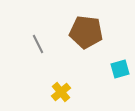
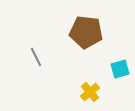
gray line: moved 2 px left, 13 px down
yellow cross: moved 29 px right
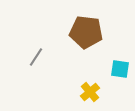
gray line: rotated 60 degrees clockwise
cyan square: rotated 24 degrees clockwise
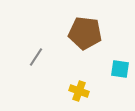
brown pentagon: moved 1 px left, 1 px down
yellow cross: moved 11 px left, 1 px up; rotated 30 degrees counterclockwise
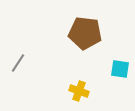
gray line: moved 18 px left, 6 px down
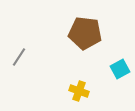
gray line: moved 1 px right, 6 px up
cyan square: rotated 36 degrees counterclockwise
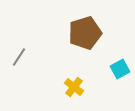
brown pentagon: rotated 24 degrees counterclockwise
yellow cross: moved 5 px left, 4 px up; rotated 18 degrees clockwise
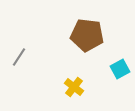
brown pentagon: moved 2 px right, 2 px down; rotated 24 degrees clockwise
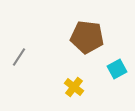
brown pentagon: moved 2 px down
cyan square: moved 3 px left
